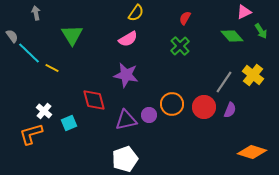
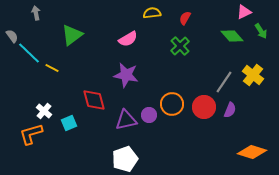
yellow semicircle: moved 16 px right; rotated 132 degrees counterclockwise
green triangle: rotated 25 degrees clockwise
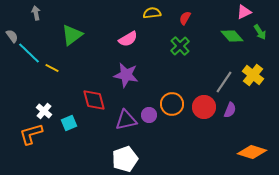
green arrow: moved 1 px left, 1 px down
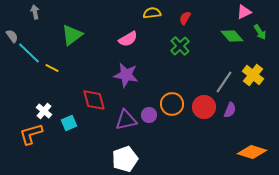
gray arrow: moved 1 px left, 1 px up
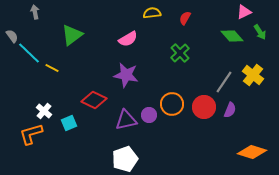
green cross: moved 7 px down
red diamond: rotated 50 degrees counterclockwise
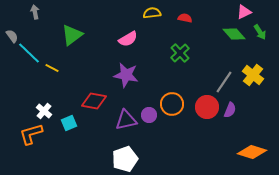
red semicircle: rotated 72 degrees clockwise
green diamond: moved 2 px right, 2 px up
red diamond: moved 1 px down; rotated 15 degrees counterclockwise
red circle: moved 3 px right
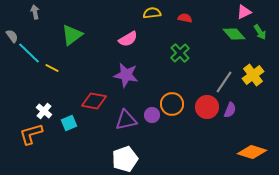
yellow cross: rotated 15 degrees clockwise
purple circle: moved 3 px right
